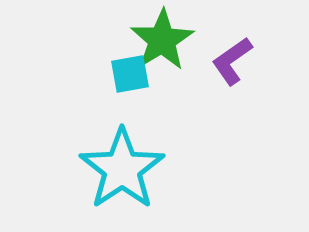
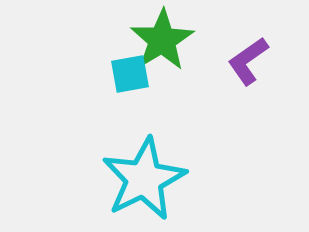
purple L-shape: moved 16 px right
cyan star: moved 22 px right, 10 px down; rotated 8 degrees clockwise
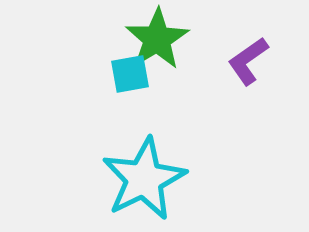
green star: moved 5 px left, 1 px up
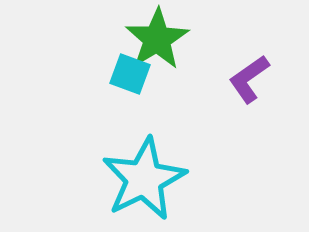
purple L-shape: moved 1 px right, 18 px down
cyan square: rotated 30 degrees clockwise
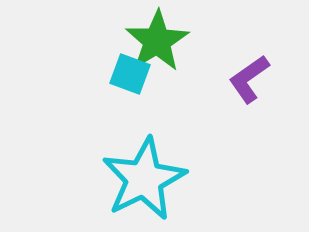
green star: moved 2 px down
